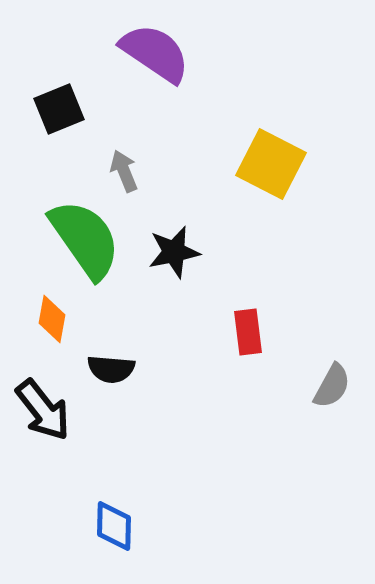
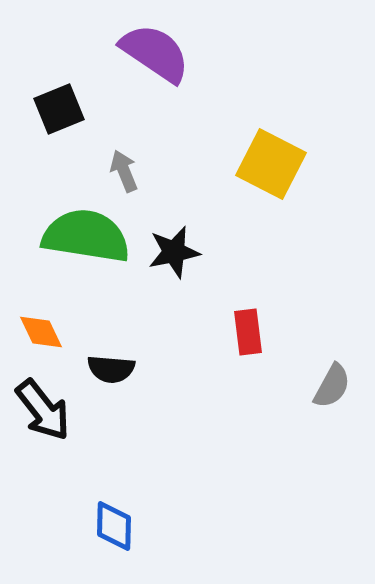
green semicircle: moved 1 px right, 3 px up; rotated 46 degrees counterclockwise
orange diamond: moved 11 px left, 13 px down; rotated 36 degrees counterclockwise
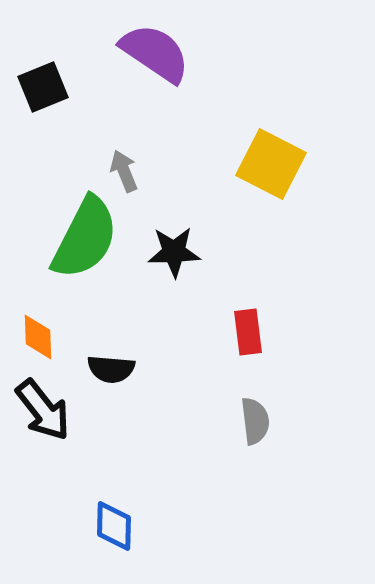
black square: moved 16 px left, 22 px up
green semicircle: moved 1 px left, 2 px down; rotated 108 degrees clockwise
black star: rotated 10 degrees clockwise
orange diamond: moved 3 px left, 5 px down; rotated 24 degrees clockwise
gray semicircle: moved 77 px left, 35 px down; rotated 36 degrees counterclockwise
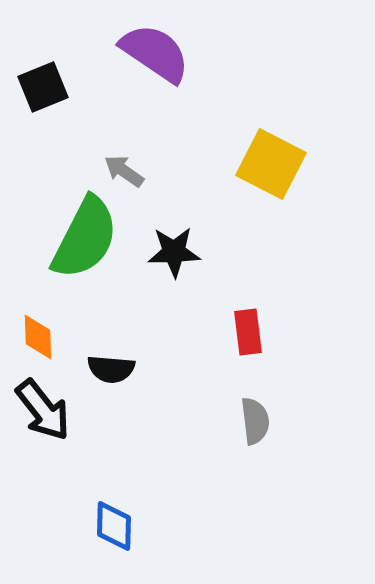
gray arrow: rotated 33 degrees counterclockwise
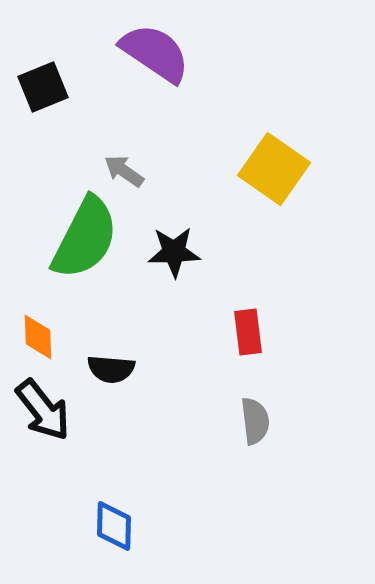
yellow square: moved 3 px right, 5 px down; rotated 8 degrees clockwise
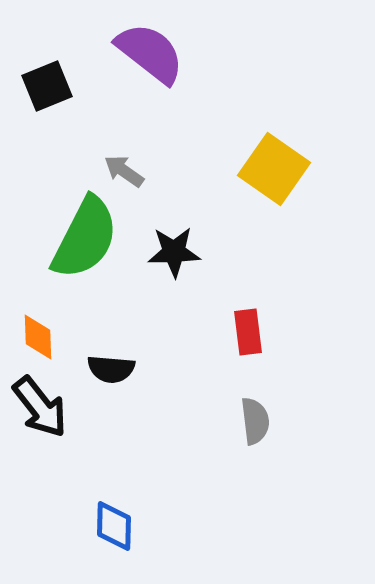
purple semicircle: moved 5 px left; rotated 4 degrees clockwise
black square: moved 4 px right, 1 px up
black arrow: moved 3 px left, 3 px up
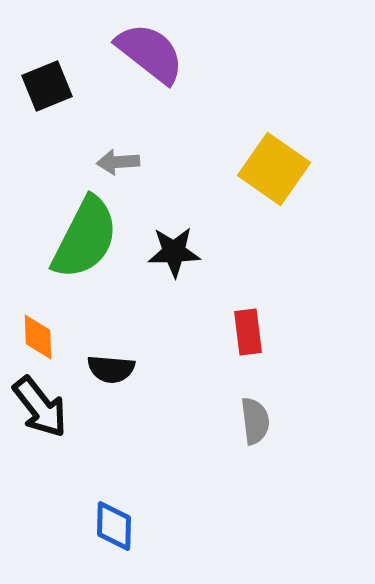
gray arrow: moved 6 px left, 9 px up; rotated 39 degrees counterclockwise
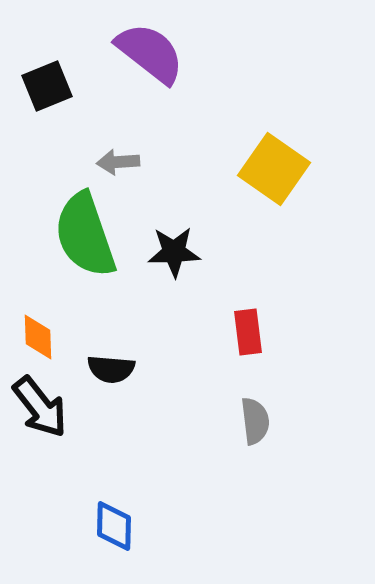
green semicircle: moved 3 px up; rotated 134 degrees clockwise
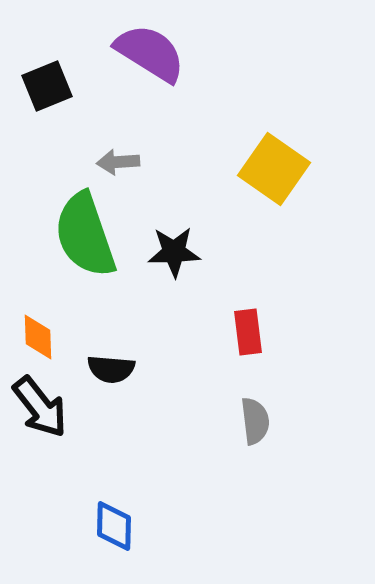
purple semicircle: rotated 6 degrees counterclockwise
